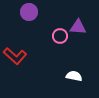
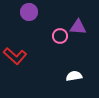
white semicircle: rotated 21 degrees counterclockwise
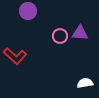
purple circle: moved 1 px left, 1 px up
purple triangle: moved 2 px right, 6 px down
white semicircle: moved 11 px right, 7 px down
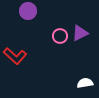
purple triangle: rotated 30 degrees counterclockwise
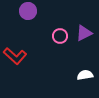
purple triangle: moved 4 px right
white semicircle: moved 8 px up
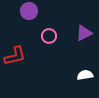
purple circle: moved 1 px right
pink circle: moved 11 px left
red L-shape: rotated 55 degrees counterclockwise
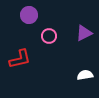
purple circle: moved 4 px down
red L-shape: moved 5 px right, 3 px down
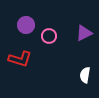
purple circle: moved 3 px left, 10 px down
red L-shape: rotated 30 degrees clockwise
white semicircle: rotated 70 degrees counterclockwise
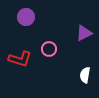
purple circle: moved 8 px up
pink circle: moved 13 px down
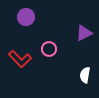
red L-shape: rotated 30 degrees clockwise
